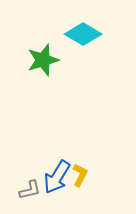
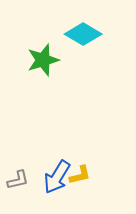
yellow L-shape: rotated 50 degrees clockwise
gray L-shape: moved 12 px left, 10 px up
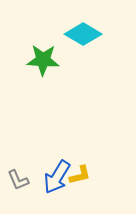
green star: rotated 20 degrees clockwise
gray L-shape: rotated 80 degrees clockwise
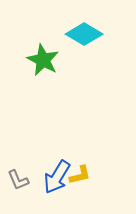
cyan diamond: moved 1 px right
green star: rotated 24 degrees clockwise
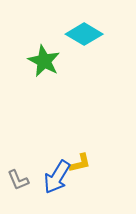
green star: moved 1 px right, 1 px down
yellow L-shape: moved 12 px up
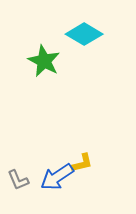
yellow L-shape: moved 2 px right
blue arrow: rotated 24 degrees clockwise
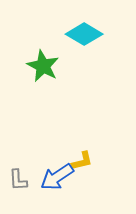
green star: moved 1 px left, 5 px down
yellow L-shape: moved 2 px up
gray L-shape: rotated 20 degrees clockwise
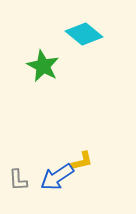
cyan diamond: rotated 9 degrees clockwise
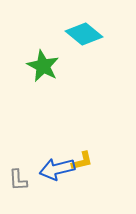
blue arrow: moved 8 px up; rotated 20 degrees clockwise
